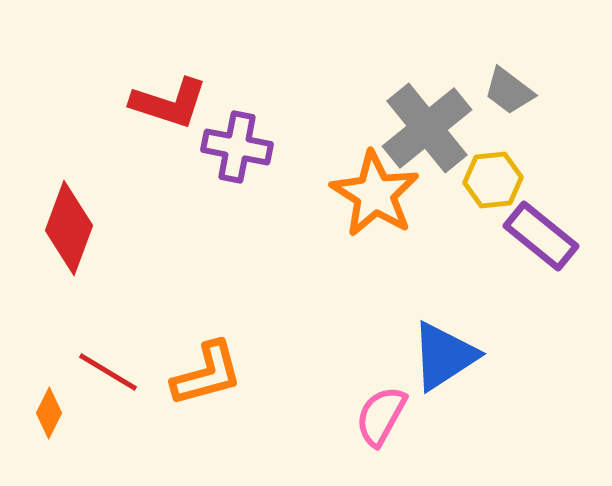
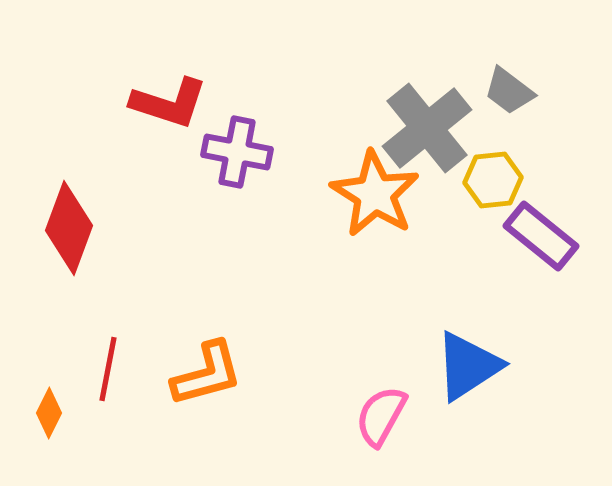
purple cross: moved 5 px down
blue triangle: moved 24 px right, 10 px down
red line: moved 3 px up; rotated 70 degrees clockwise
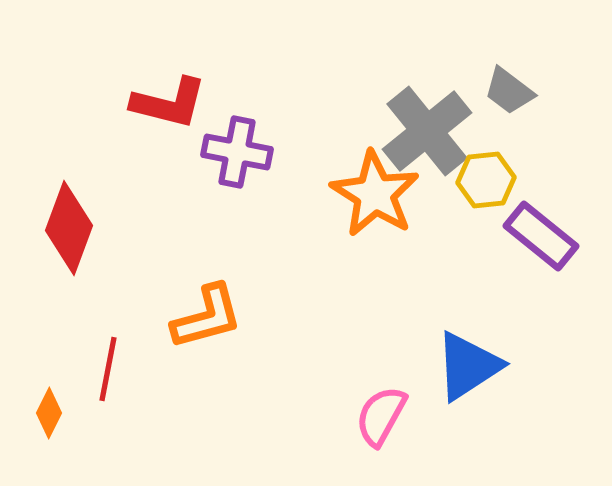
red L-shape: rotated 4 degrees counterclockwise
gray cross: moved 3 px down
yellow hexagon: moved 7 px left
orange L-shape: moved 57 px up
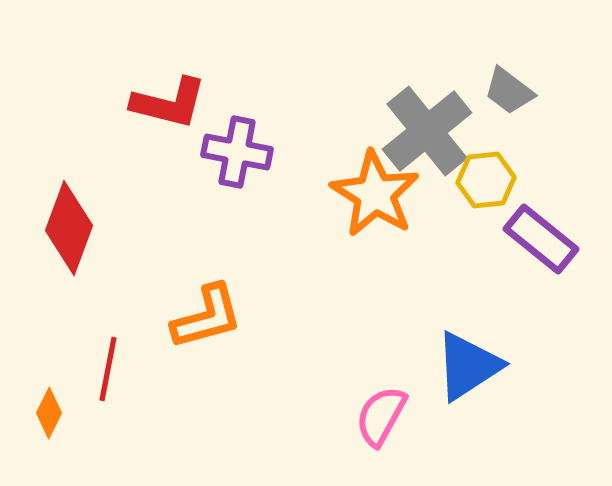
purple rectangle: moved 3 px down
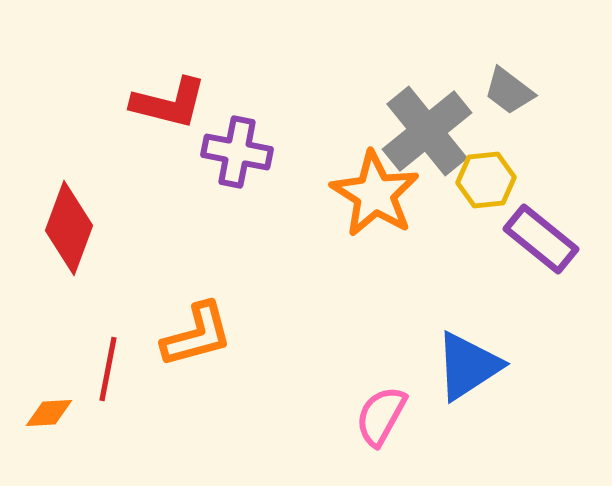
orange L-shape: moved 10 px left, 18 px down
orange diamond: rotated 60 degrees clockwise
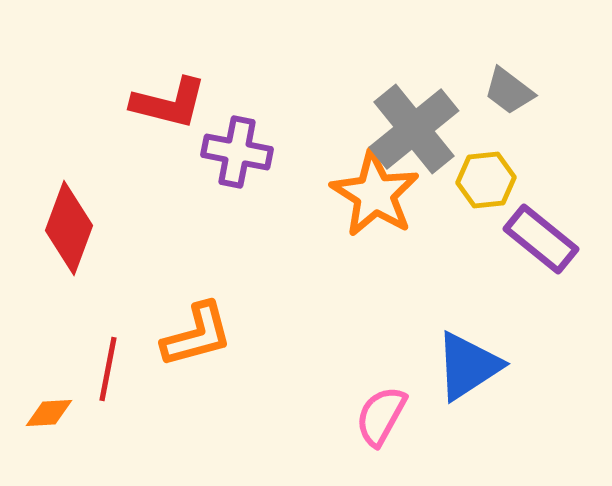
gray cross: moved 13 px left, 2 px up
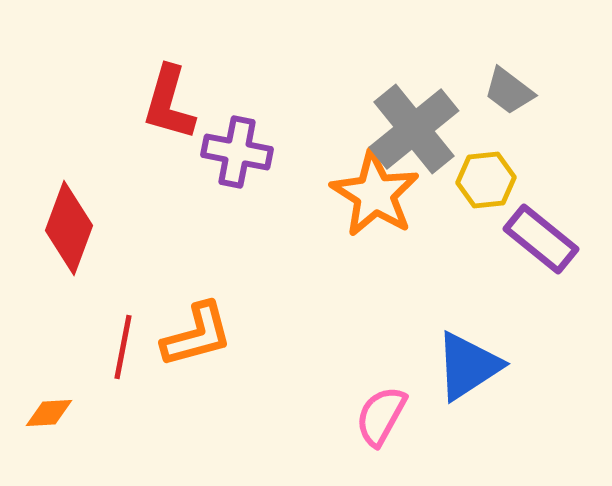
red L-shape: rotated 92 degrees clockwise
red line: moved 15 px right, 22 px up
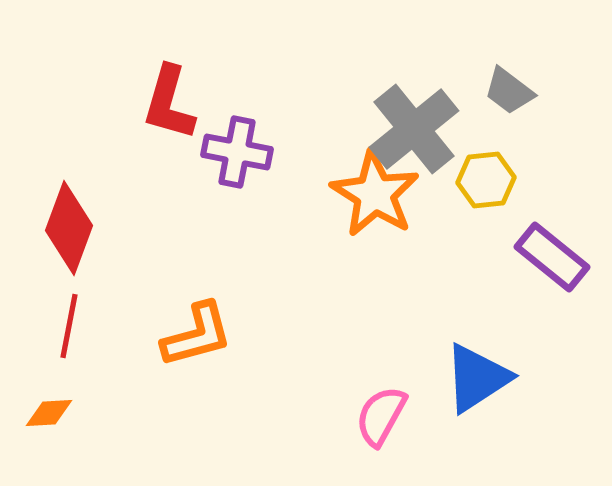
purple rectangle: moved 11 px right, 18 px down
red line: moved 54 px left, 21 px up
blue triangle: moved 9 px right, 12 px down
